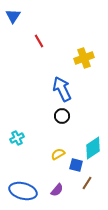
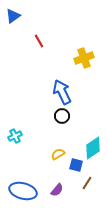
blue triangle: rotated 21 degrees clockwise
blue arrow: moved 3 px down
cyan cross: moved 2 px left, 2 px up
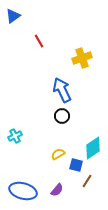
yellow cross: moved 2 px left
blue arrow: moved 2 px up
brown line: moved 2 px up
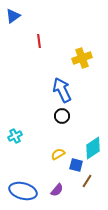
red line: rotated 24 degrees clockwise
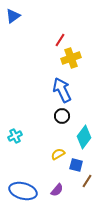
red line: moved 21 px right, 1 px up; rotated 40 degrees clockwise
yellow cross: moved 11 px left
cyan diamond: moved 9 px left, 11 px up; rotated 20 degrees counterclockwise
